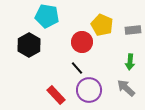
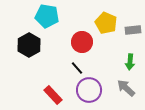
yellow pentagon: moved 4 px right, 2 px up
red rectangle: moved 3 px left
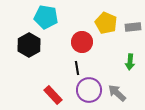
cyan pentagon: moved 1 px left, 1 px down
gray rectangle: moved 3 px up
black line: rotated 32 degrees clockwise
gray arrow: moved 9 px left, 5 px down
